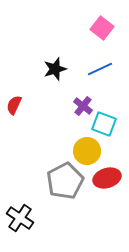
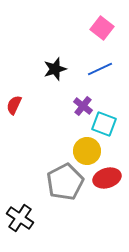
gray pentagon: moved 1 px down
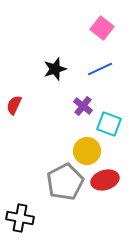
cyan square: moved 5 px right
red ellipse: moved 2 px left, 2 px down
black cross: rotated 24 degrees counterclockwise
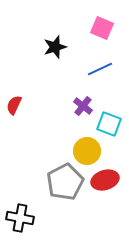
pink square: rotated 15 degrees counterclockwise
black star: moved 22 px up
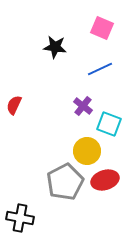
black star: rotated 25 degrees clockwise
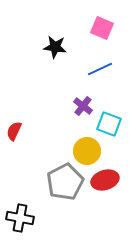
red semicircle: moved 26 px down
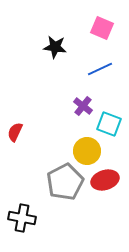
red semicircle: moved 1 px right, 1 px down
black cross: moved 2 px right
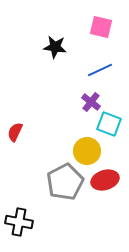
pink square: moved 1 px left, 1 px up; rotated 10 degrees counterclockwise
blue line: moved 1 px down
purple cross: moved 8 px right, 4 px up
black cross: moved 3 px left, 4 px down
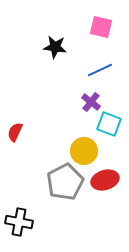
yellow circle: moved 3 px left
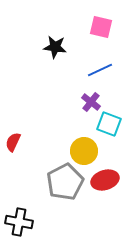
red semicircle: moved 2 px left, 10 px down
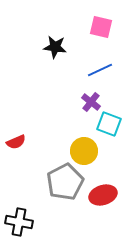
red semicircle: moved 3 px right; rotated 138 degrees counterclockwise
red ellipse: moved 2 px left, 15 px down
